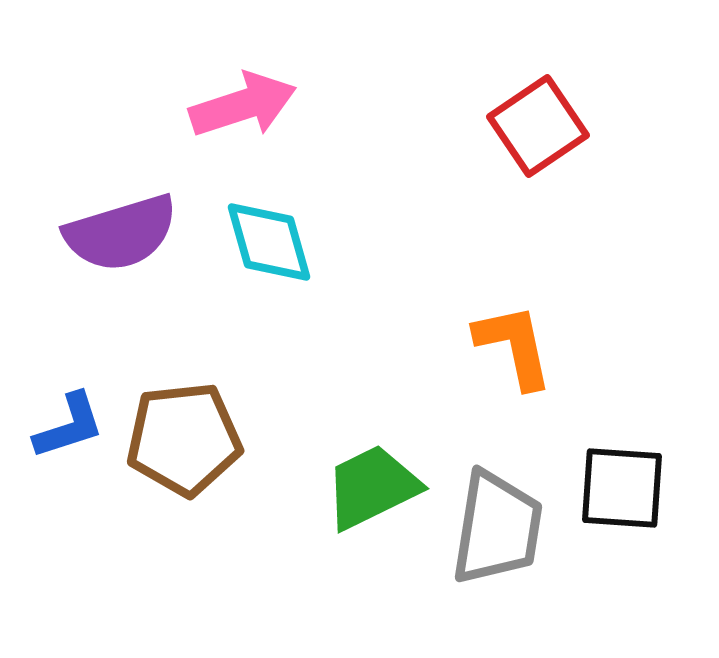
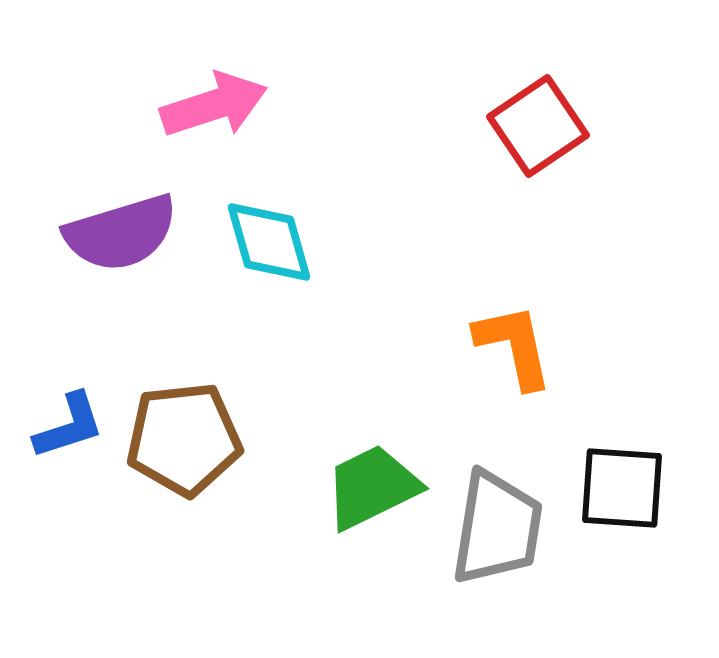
pink arrow: moved 29 px left
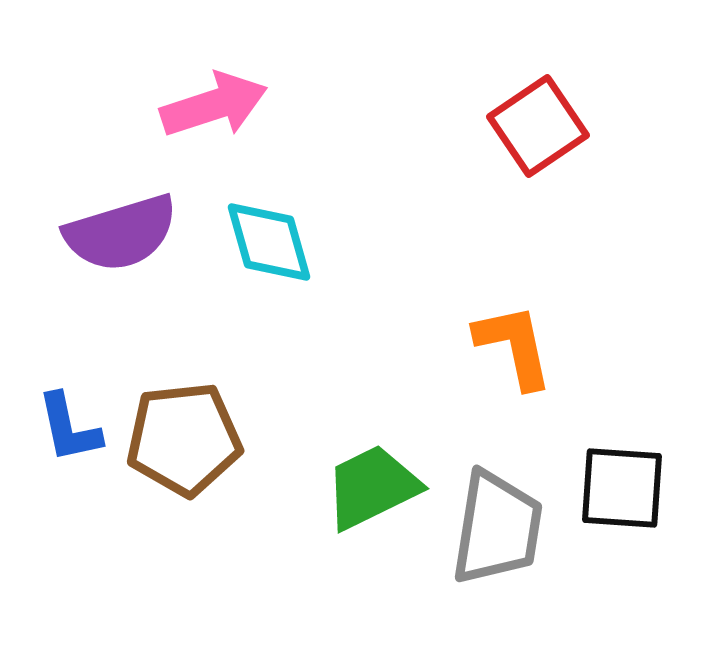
blue L-shape: moved 2 px down; rotated 96 degrees clockwise
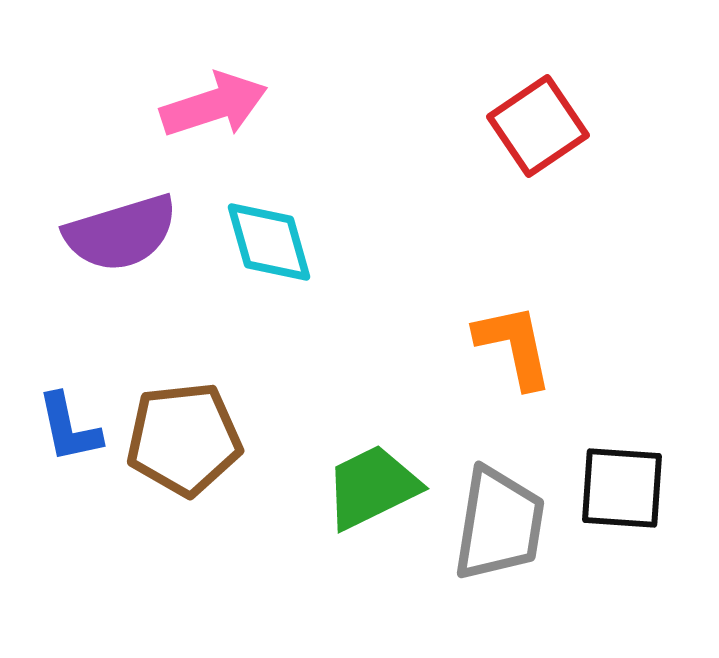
gray trapezoid: moved 2 px right, 4 px up
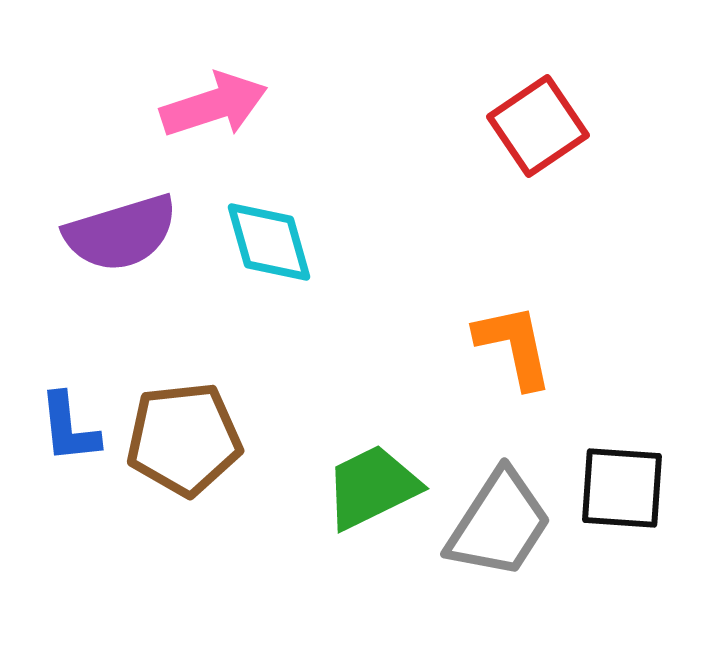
blue L-shape: rotated 6 degrees clockwise
gray trapezoid: rotated 24 degrees clockwise
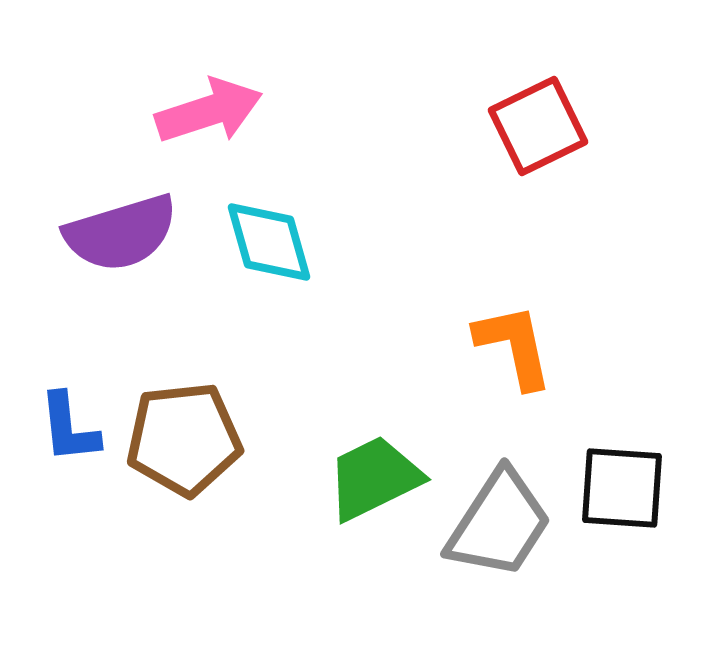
pink arrow: moved 5 px left, 6 px down
red square: rotated 8 degrees clockwise
green trapezoid: moved 2 px right, 9 px up
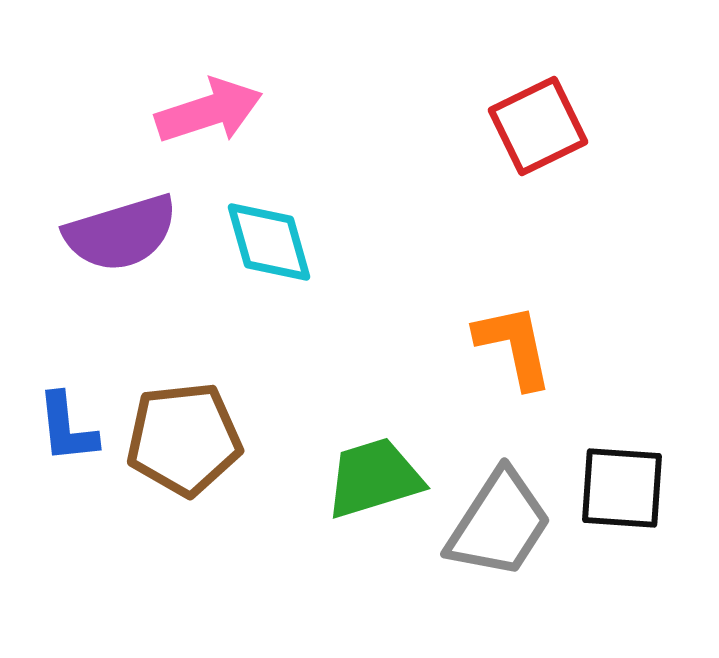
blue L-shape: moved 2 px left
green trapezoid: rotated 9 degrees clockwise
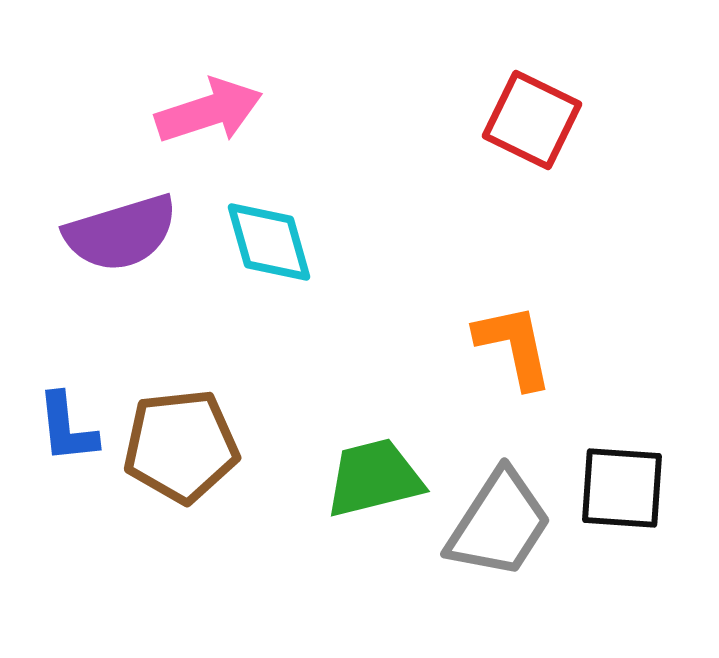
red square: moved 6 px left, 6 px up; rotated 38 degrees counterclockwise
brown pentagon: moved 3 px left, 7 px down
green trapezoid: rotated 3 degrees clockwise
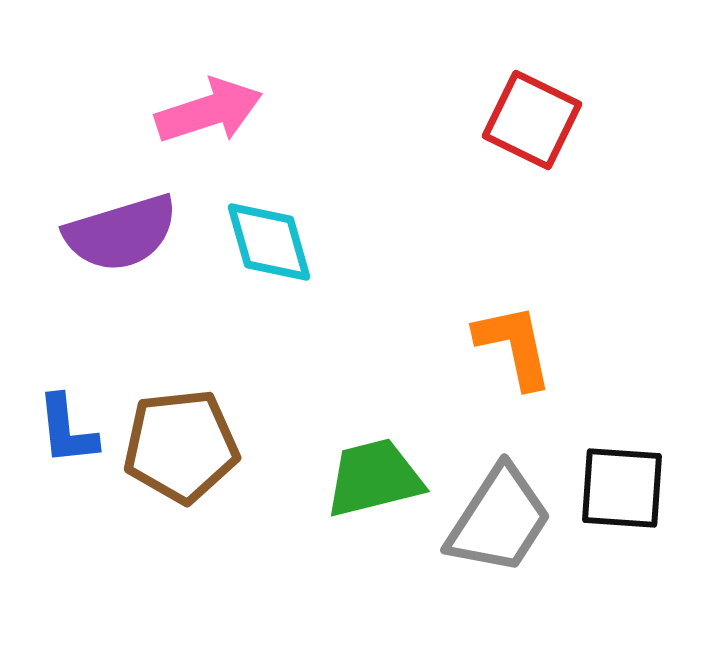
blue L-shape: moved 2 px down
gray trapezoid: moved 4 px up
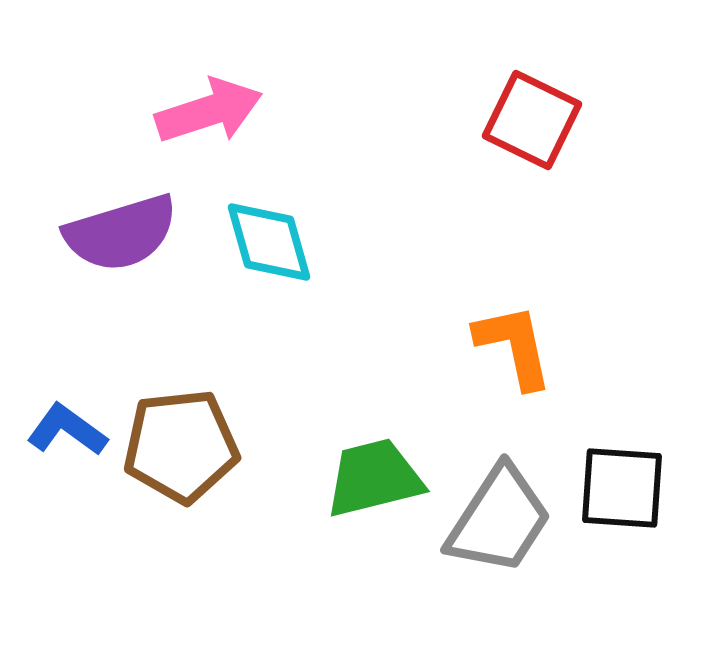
blue L-shape: rotated 132 degrees clockwise
